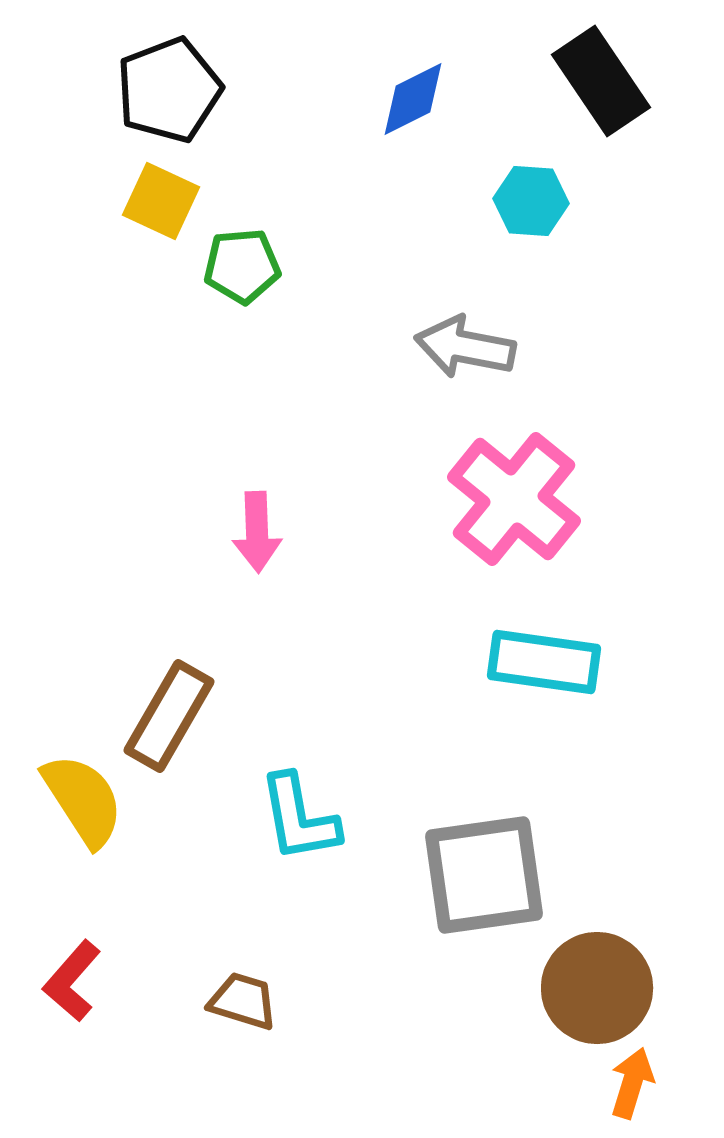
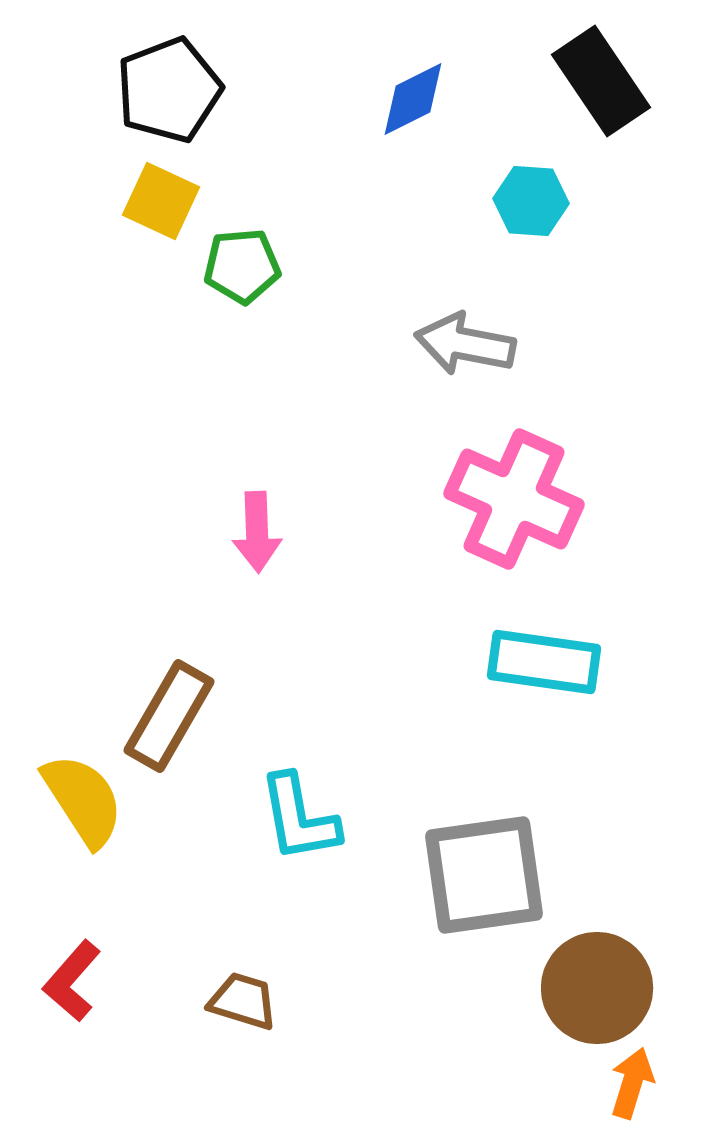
gray arrow: moved 3 px up
pink cross: rotated 15 degrees counterclockwise
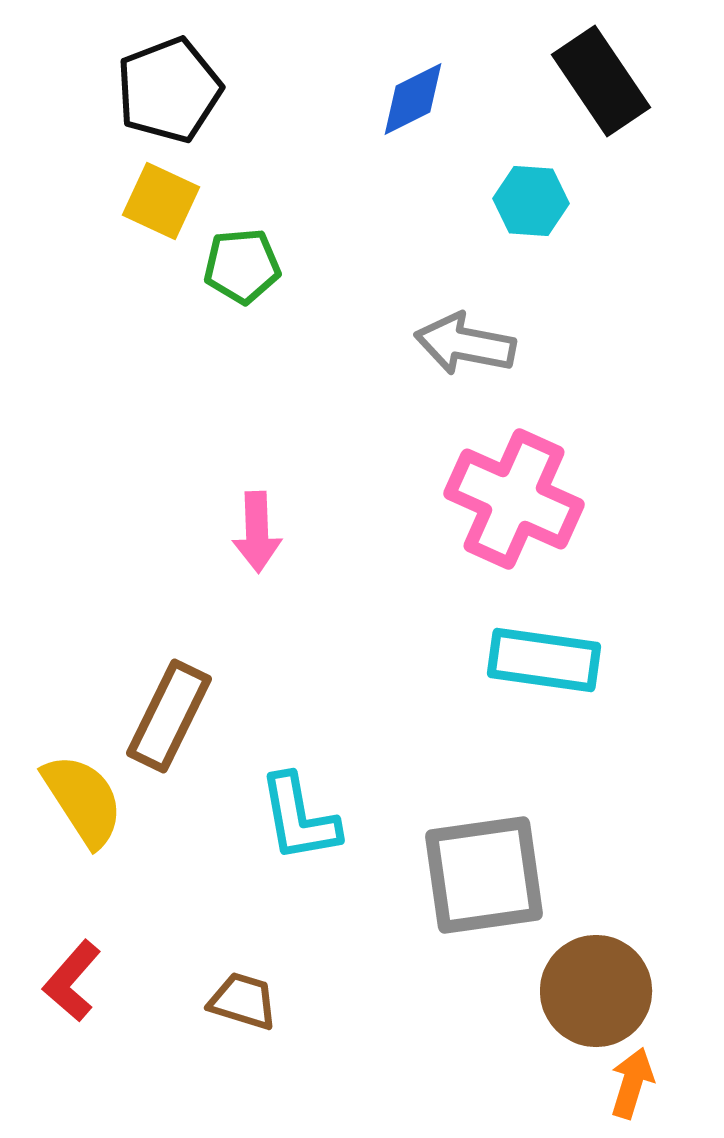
cyan rectangle: moved 2 px up
brown rectangle: rotated 4 degrees counterclockwise
brown circle: moved 1 px left, 3 px down
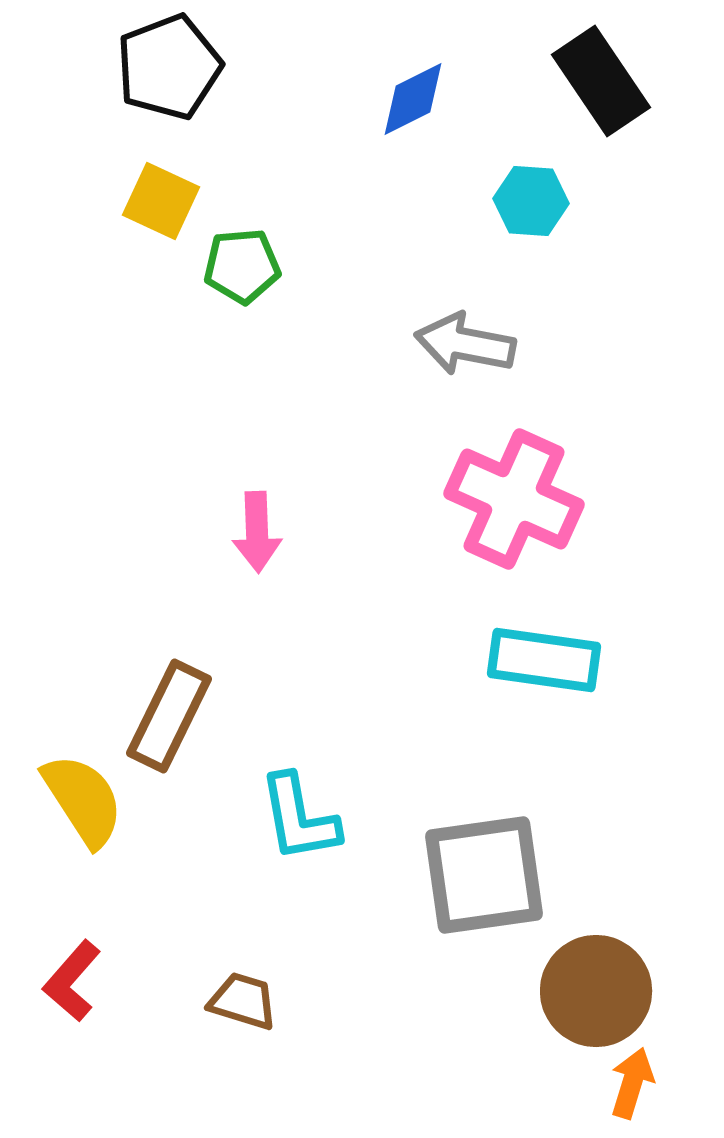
black pentagon: moved 23 px up
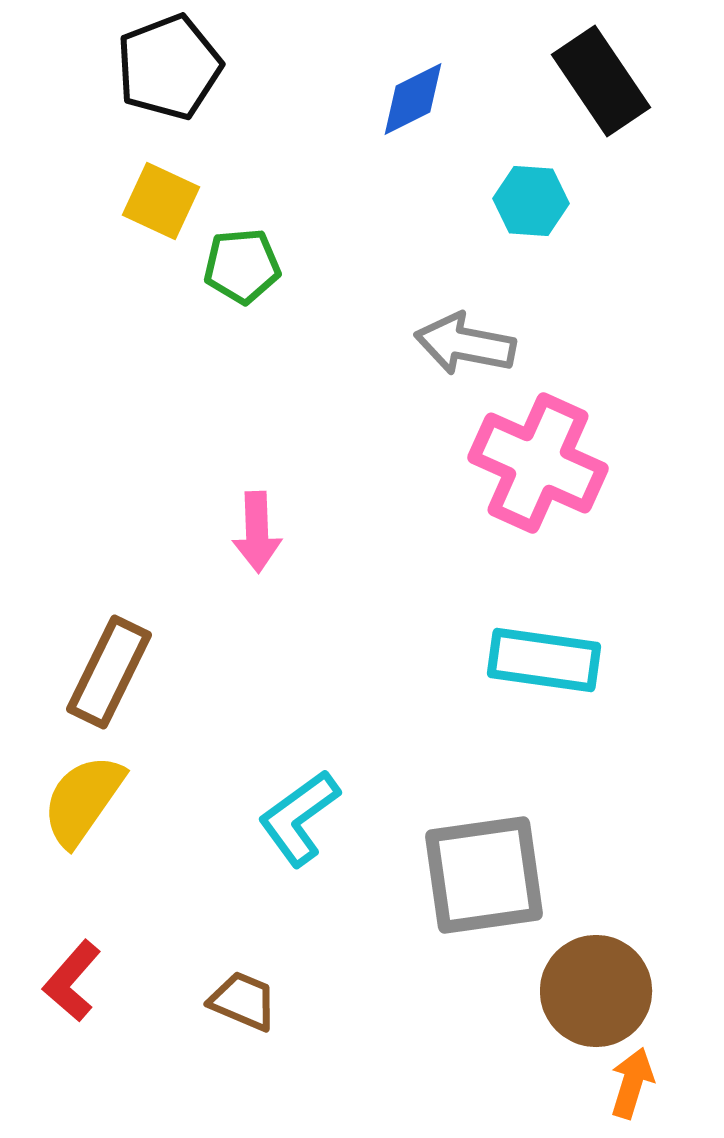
pink cross: moved 24 px right, 36 px up
brown rectangle: moved 60 px left, 44 px up
yellow semicircle: rotated 112 degrees counterclockwise
cyan L-shape: rotated 64 degrees clockwise
brown trapezoid: rotated 6 degrees clockwise
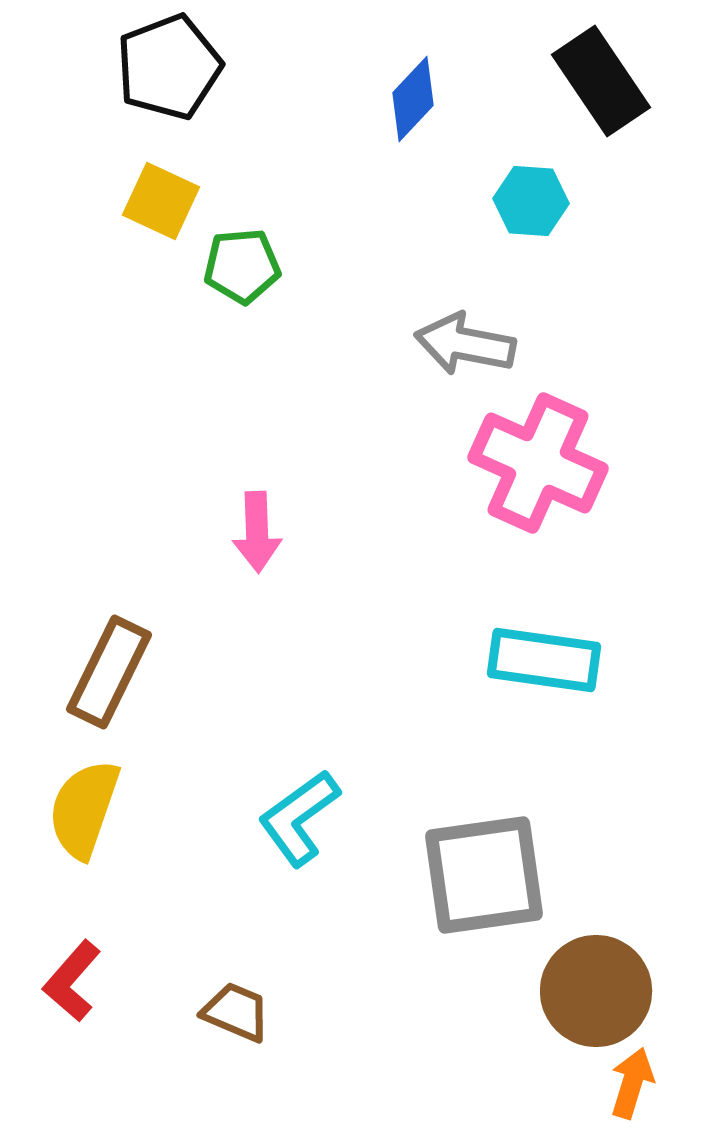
blue diamond: rotated 20 degrees counterclockwise
yellow semicircle: moved 1 px right, 9 px down; rotated 16 degrees counterclockwise
brown trapezoid: moved 7 px left, 11 px down
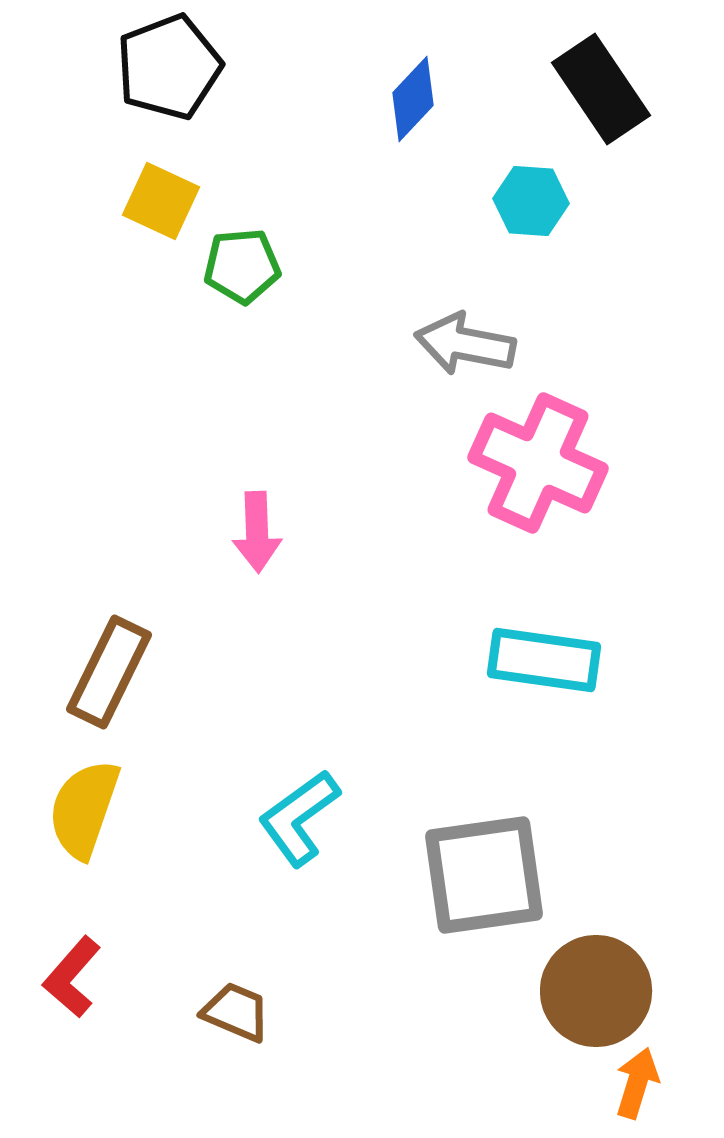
black rectangle: moved 8 px down
red L-shape: moved 4 px up
orange arrow: moved 5 px right
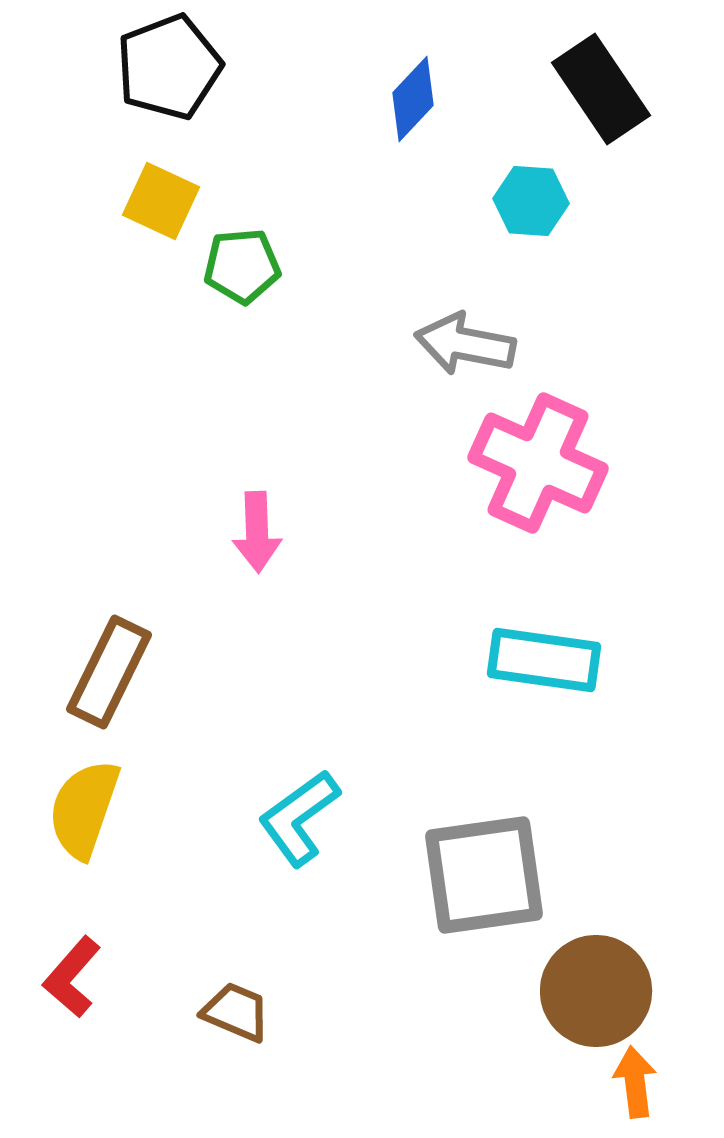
orange arrow: moved 2 px left, 1 px up; rotated 24 degrees counterclockwise
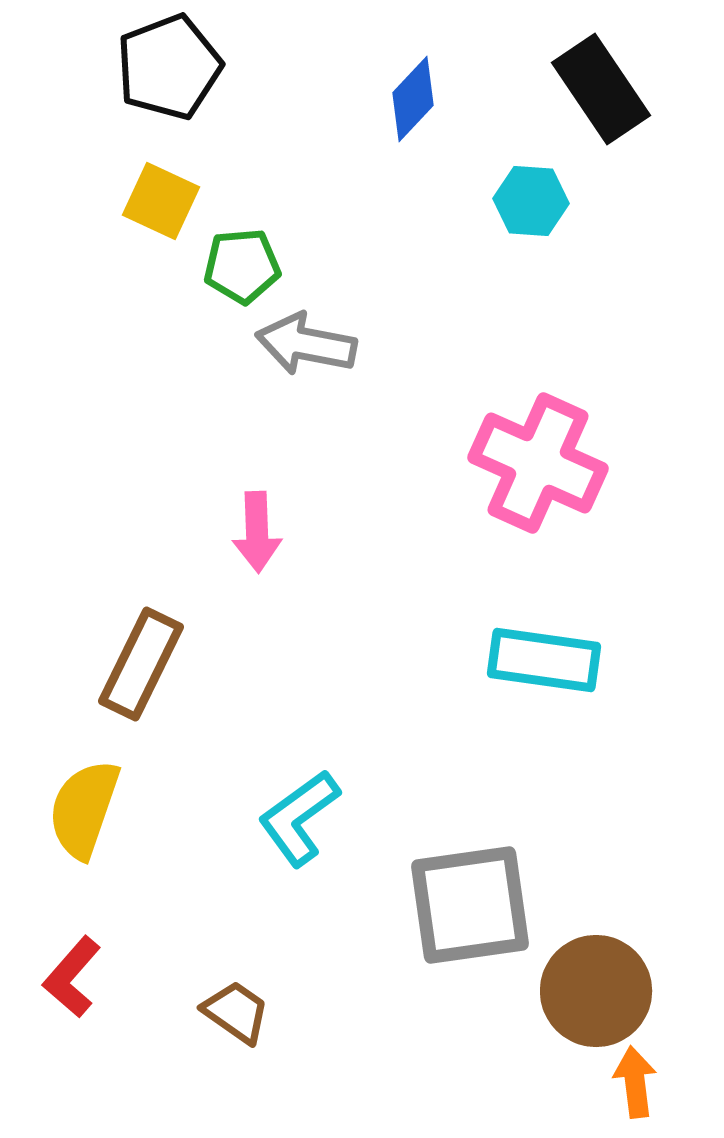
gray arrow: moved 159 px left
brown rectangle: moved 32 px right, 8 px up
gray square: moved 14 px left, 30 px down
brown trapezoid: rotated 12 degrees clockwise
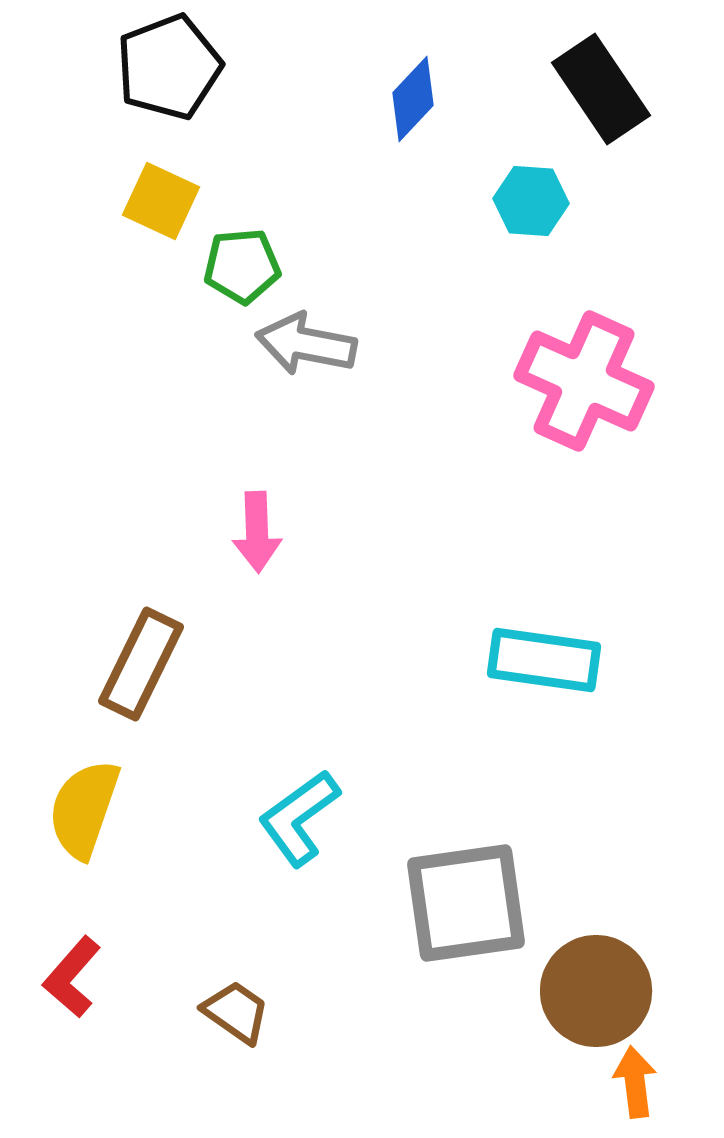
pink cross: moved 46 px right, 82 px up
gray square: moved 4 px left, 2 px up
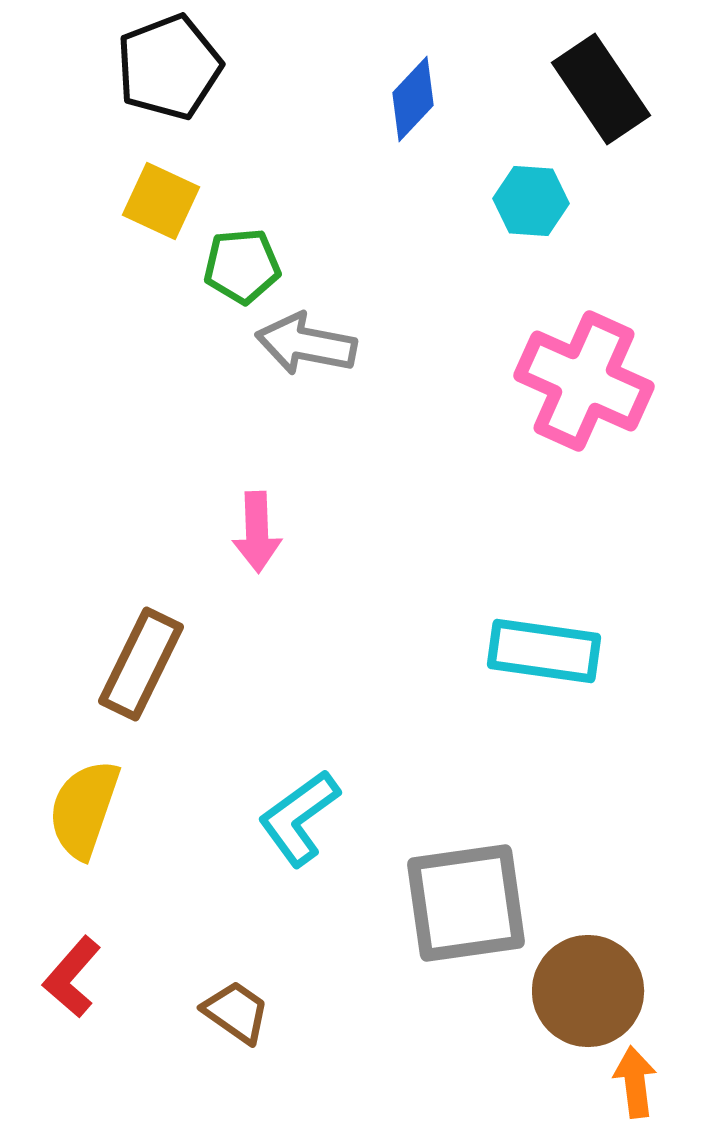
cyan rectangle: moved 9 px up
brown circle: moved 8 px left
